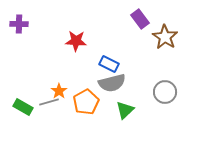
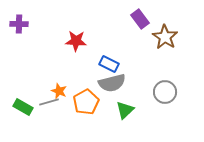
orange star: rotated 14 degrees counterclockwise
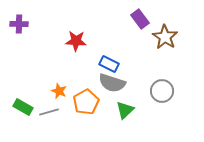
gray semicircle: rotated 32 degrees clockwise
gray circle: moved 3 px left, 1 px up
gray line: moved 10 px down
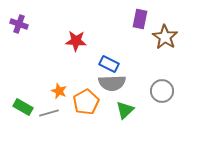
purple rectangle: rotated 48 degrees clockwise
purple cross: rotated 18 degrees clockwise
gray semicircle: rotated 20 degrees counterclockwise
gray line: moved 1 px down
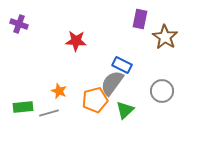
blue rectangle: moved 13 px right, 1 px down
gray semicircle: rotated 128 degrees clockwise
orange pentagon: moved 9 px right, 2 px up; rotated 15 degrees clockwise
green rectangle: rotated 36 degrees counterclockwise
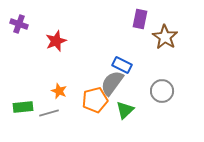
red star: moved 20 px left; rotated 25 degrees counterclockwise
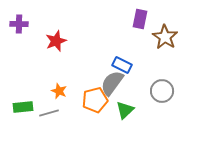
purple cross: rotated 18 degrees counterclockwise
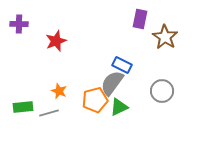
green triangle: moved 6 px left, 3 px up; rotated 18 degrees clockwise
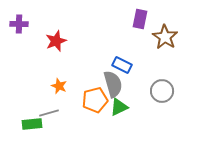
gray semicircle: moved 1 px right, 1 px down; rotated 128 degrees clockwise
orange star: moved 5 px up
green rectangle: moved 9 px right, 17 px down
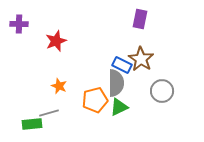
brown star: moved 24 px left, 22 px down
gray semicircle: moved 3 px right, 1 px up; rotated 16 degrees clockwise
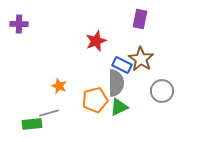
red star: moved 40 px right
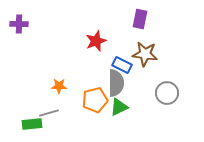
brown star: moved 4 px right, 5 px up; rotated 25 degrees counterclockwise
orange star: rotated 21 degrees counterclockwise
gray circle: moved 5 px right, 2 px down
